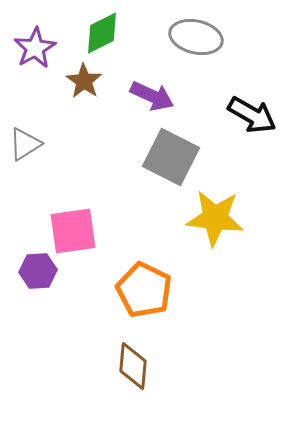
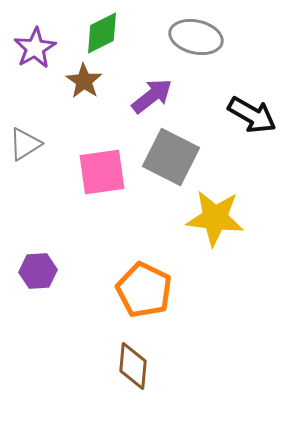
purple arrow: rotated 63 degrees counterclockwise
pink square: moved 29 px right, 59 px up
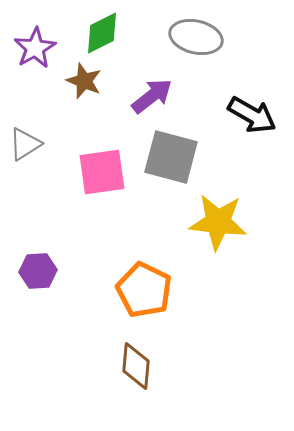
brown star: rotated 12 degrees counterclockwise
gray square: rotated 12 degrees counterclockwise
yellow star: moved 3 px right, 4 px down
brown diamond: moved 3 px right
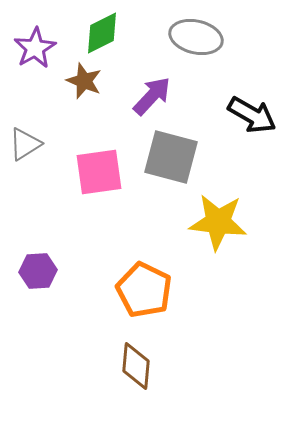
purple arrow: rotated 9 degrees counterclockwise
pink square: moved 3 px left
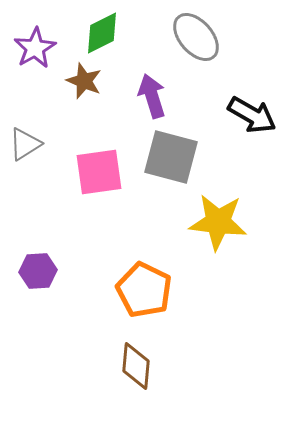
gray ellipse: rotated 36 degrees clockwise
purple arrow: rotated 60 degrees counterclockwise
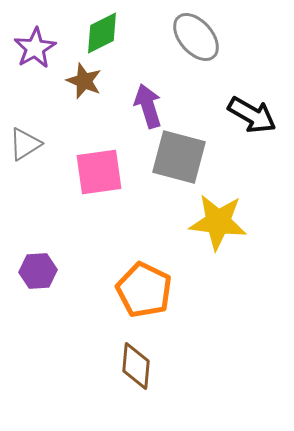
purple arrow: moved 4 px left, 10 px down
gray square: moved 8 px right
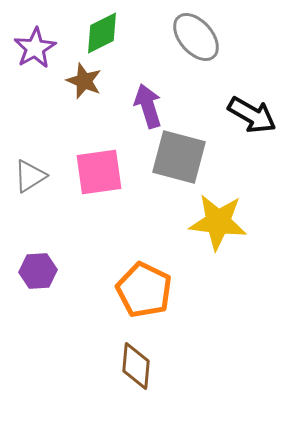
gray triangle: moved 5 px right, 32 px down
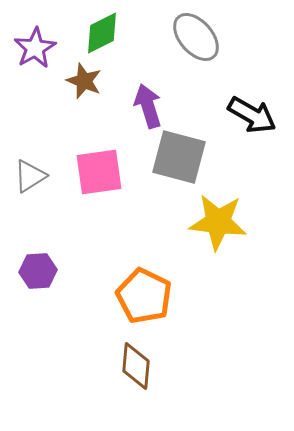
orange pentagon: moved 6 px down
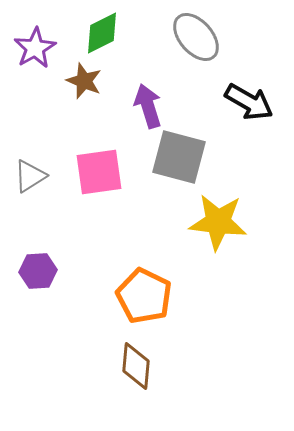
black arrow: moved 3 px left, 13 px up
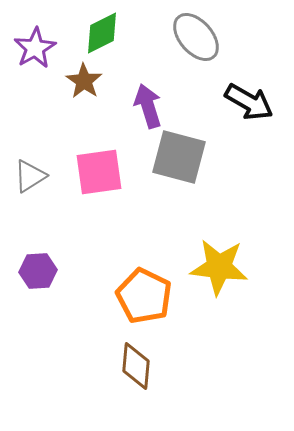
brown star: rotated 12 degrees clockwise
yellow star: moved 1 px right, 45 px down
